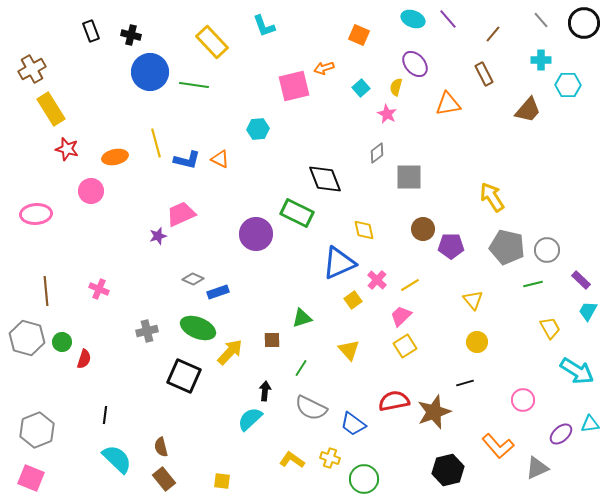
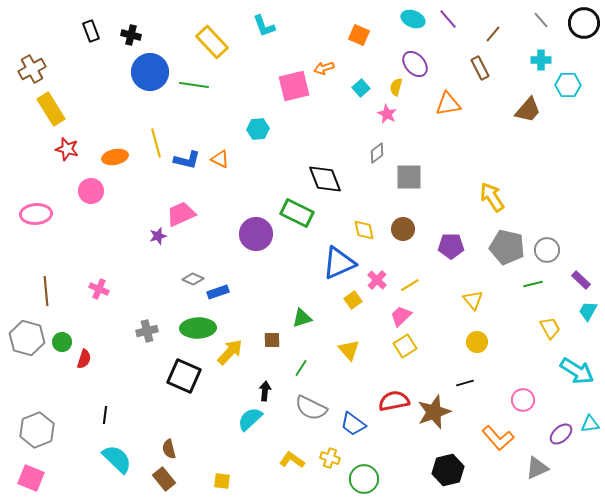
brown rectangle at (484, 74): moved 4 px left, 6 px up
brown circle at (423, 229): moved 20 px left
green ellipse at (198, 328): rotated 24 degrees counterclockwise
orange L-shape at (498, 446): moved 8 px up
brown semicircle at (161, 447): moved 8 px right, 2 px down
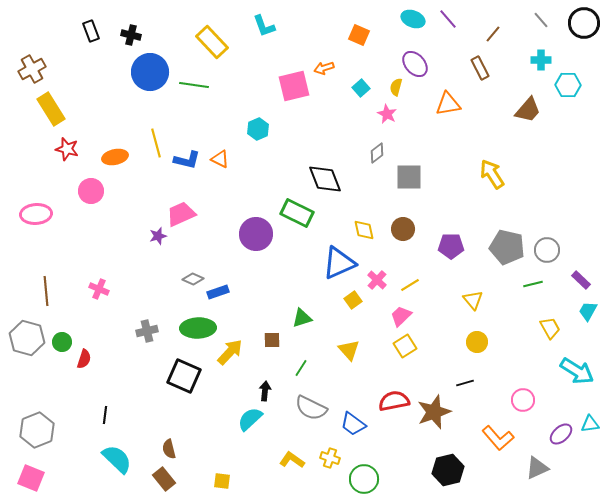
cyan hexagon at (258, 129): rotated 20 degrees counterclockwise
yellow arrow at (492, 197): moved 23 px up
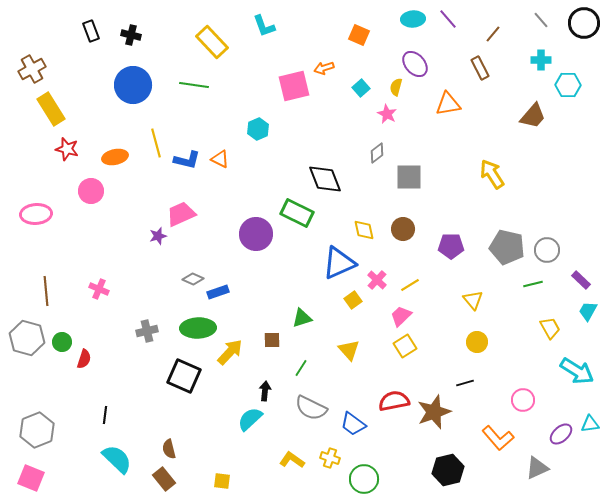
cyan ellipse at (413, 19): rotated 25 degrees counterclockwise
blue circle at (150, 72): moved 17 px left, 13 px down
brown trapezoid at (528, 110): moved 5 px right, 6 px down
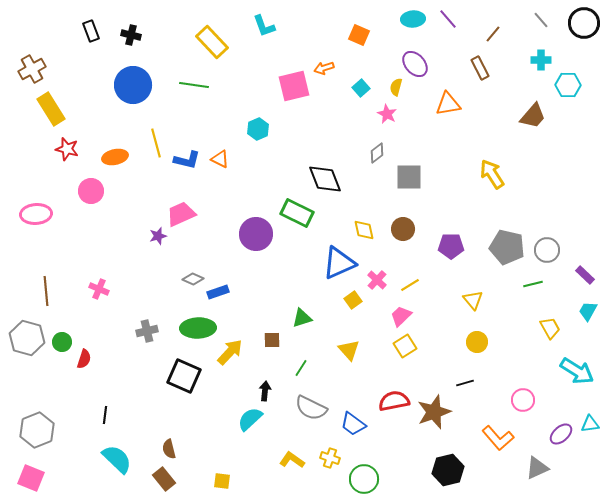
purple rectangle at (581, 280): moved 4 px right, 5 px up
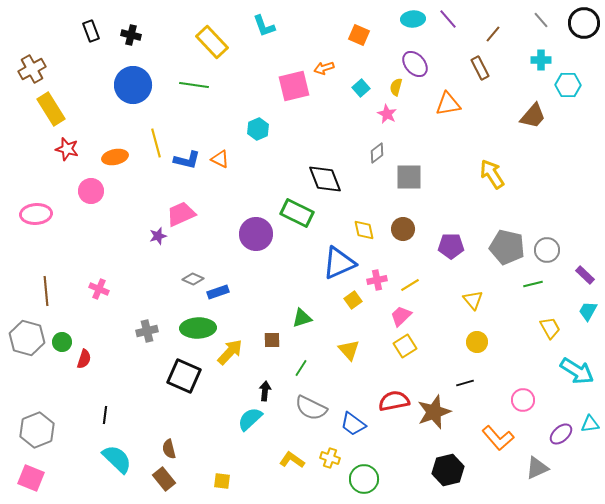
pink cross at (377, 280): rotated 36 degrees clockwise
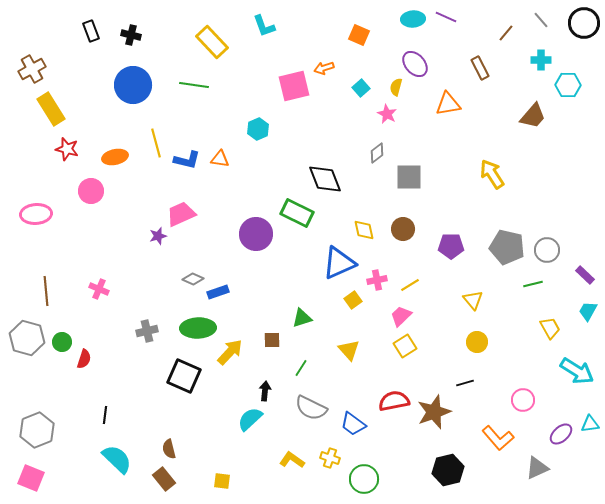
purple line at (448, 19): moved 2 px left, 2 px up; rotated 25 degrees counterclockwise
brown line at (493, 34): moved 13 px right, 1 px up
orange triangle at (220, 159): rotated 18 degrees counterclockwise
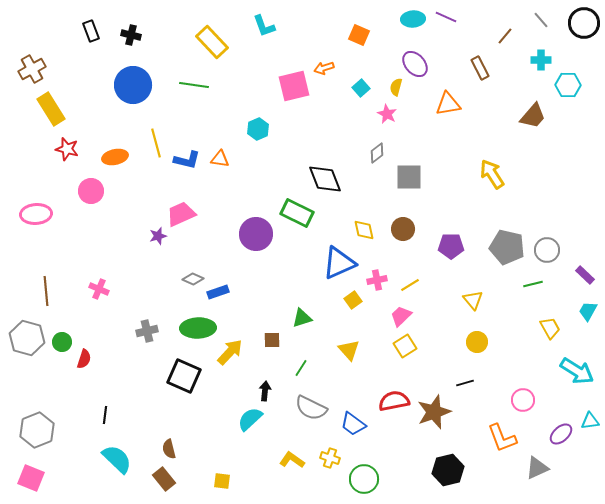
brown line at (506, 33): moved 1 px left, 3 px down
cyan triangle at (590, 424): moved 3 px up
orange L-shape at (498, 438): moved 4 px right; rotated 20 degrees clockwise
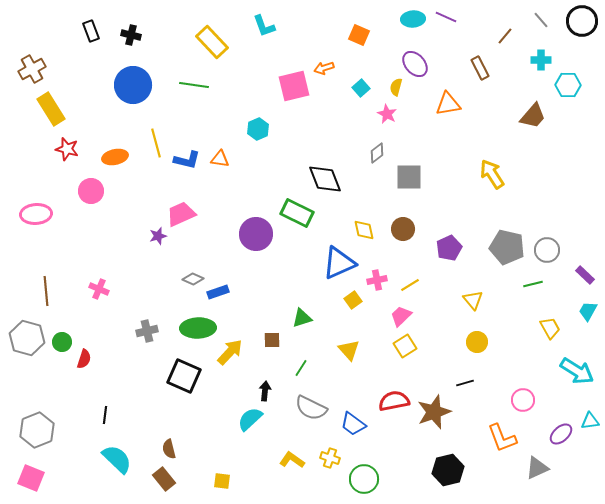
black circle at (584, 23): moved 2 px left, 2 px up
purple pentagon at (451, 246): moved 2 px left, 2 px down; rotated 25 degrees counterclockwise
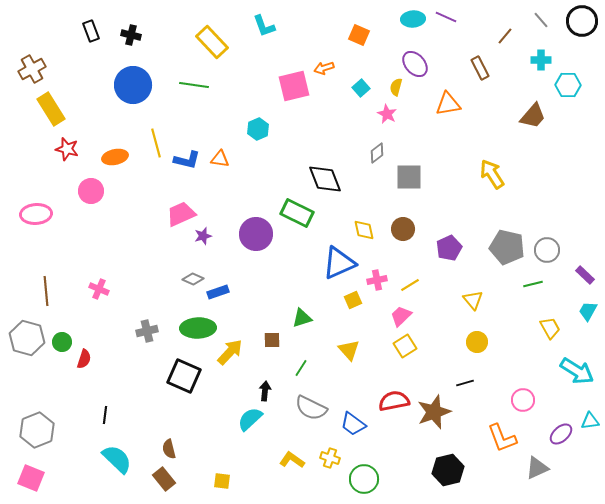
purple star at (158, 236): moved 45 px right
yellow square at (353, 300): rotated 12 degrees clockwise
